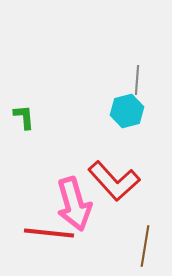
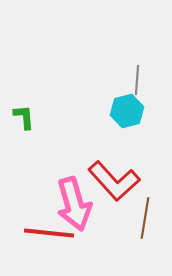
brown line: moved 28 px up
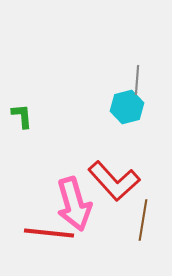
cyan hexagon: moved 4 px up
green L-shape: moved 2 px left, 1 px up
brown line: moved 2 px left, 2 px down
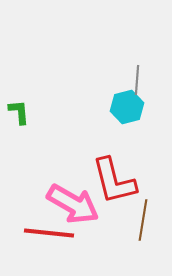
green L-shape: moved 3 px left, 4 px up
red L-shape: rotated 28 degrees clockwise
pink arrow: moved 1 px left; rotated 44 degrees counterclockwise
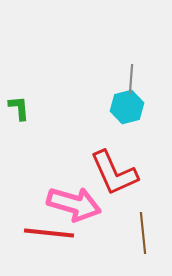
gray line: moved 6 px left, 1 px up
green L-shape: moved 4 px up
red L-shape: moved 8 px up; rotated 10 degrees counterclockwise
pink arrow: moved 1 px right; rotated 14 degrees counterclockwise
brown line: moved 13 px down; rotated 15 degrees counterclockwise
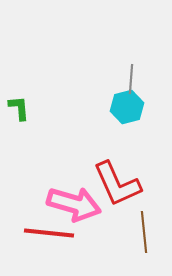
red L-shape: moved 3 px right, 11 px down
brown line: moved 1 px right, 1 px up
